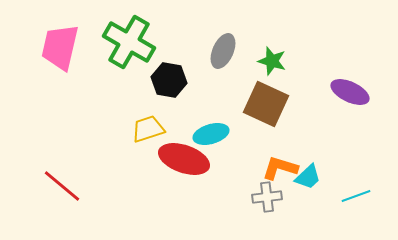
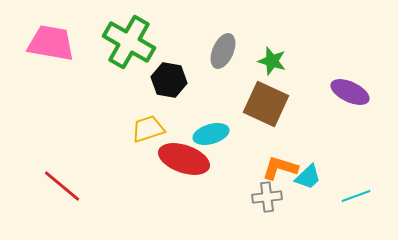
pink trapezoid: moved 9 px left, 4 px up; rotated 87 degrees clockwise
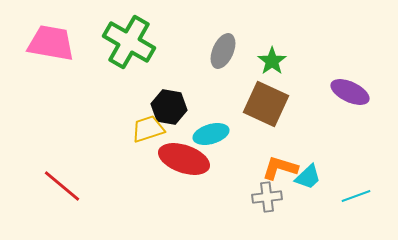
green star: rotated 20 degrees clockwise
black hexagon: moved 27 px down
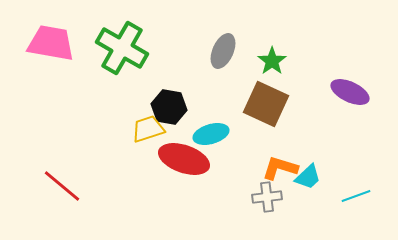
green cross: moved 7 px left, 6 px down
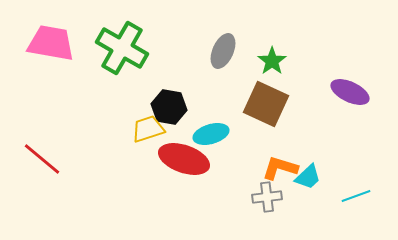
red line: moved 20 px left, 27 px up
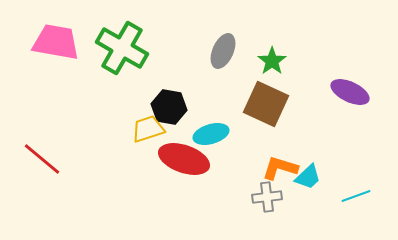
pink trapezoid: moved 5 px right, 1 px up
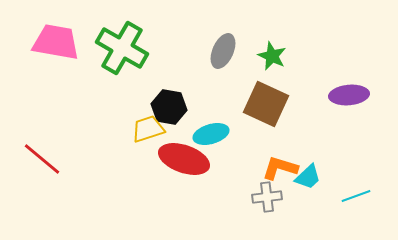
green star: moved 5 px up; rotated 12 degrees counterclockwise
purple ellipse: moved 1 px left, 3 px down; rotated 30 degrees counterclockwise
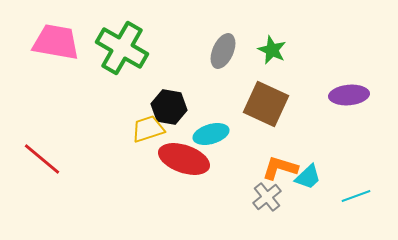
green star: moved 6 px up
gray cross: rotated 32 degrees counterclockwise
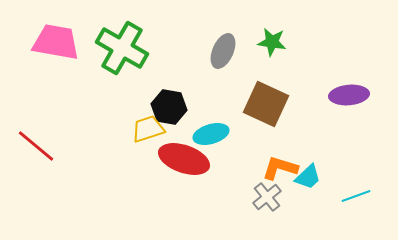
green star: moved 8 px up; rotated 16 degrees counterclockwise
red line: moved 6 px left, 13 px up
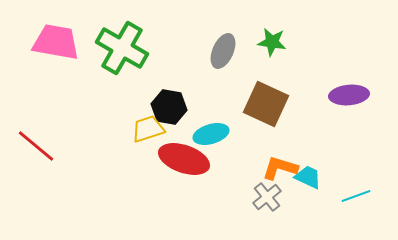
cyan trapezoid: rotated 112 degrees counterclockwise
